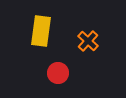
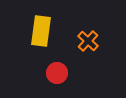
red circle: moved 1 px left
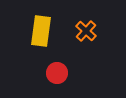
orange cross: moved 2 px left, 10 px up
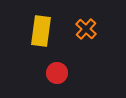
orange cross: moved 2 px up
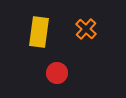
yellow rectangle: moved 2 px left, 1 px down
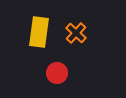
orange cross: moved 10 px left, 4 px down
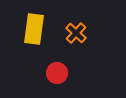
yellow rectangle: moved 5 px left, 3 px up
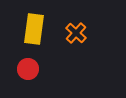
red circle: moved 29 px left, 4 px up
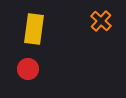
orange cross: moved 25 px right, 12 px up
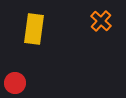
red circle: moved 13 px left, 14 px down
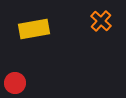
yellow rectangle: rotated 72 degrees clockwise
